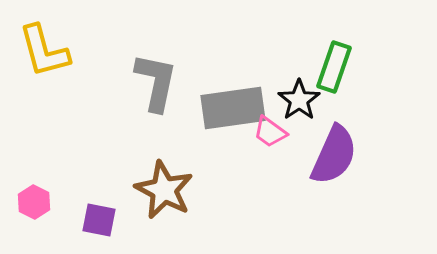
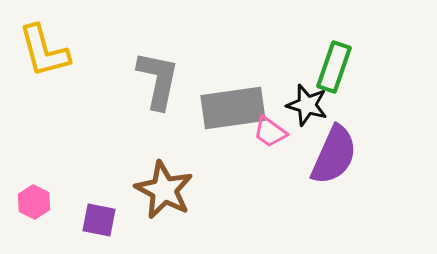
gray L-shape: moved 2 px right, 2 px up
black star: moved 8 px right, 5 px down; rotated 21 degrees counterclockwise
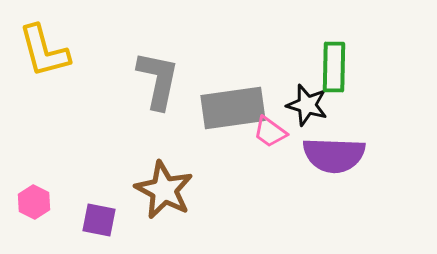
green rectangle: rotated 18 degrees counterclockwise
purple semicircle: rotated 68 degrees clockwise
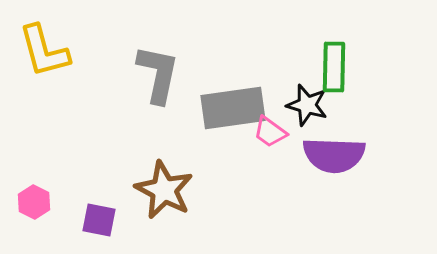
gray L-shape: moved 6 px up
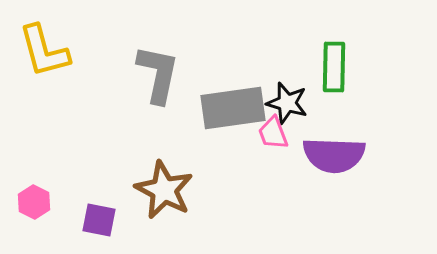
black star: moved 20 px left, 2 px up
pink trapezoid: moved 3 px right, 1 px down; rotated 33 degrees clockwise
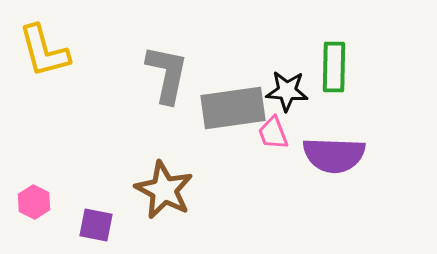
gray L-shape: moved 9 px right
black star: moved 12 px up; rotated 12 degrees counterclockwise
purple square: moved 3 px left, 5 px down
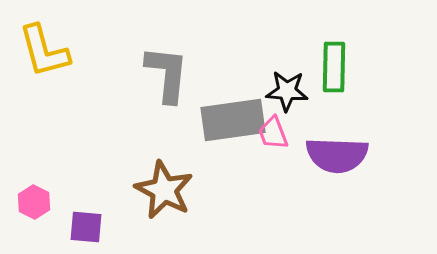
gray L-shape: rotated 6 degrees counterclockwise
gray rectangle: moved 12 px down
purple semicircle: moved 3 px right
purple square: moved 10 px left, 2 px down; rotated 6 degrees counterclockwise
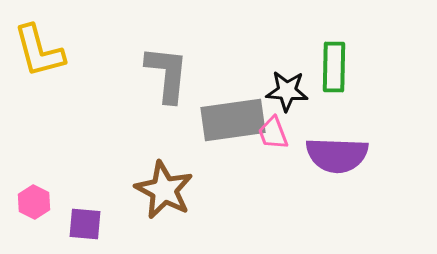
yellow L-shape: moved 5 px left
purple square: moved 1 px left, 3 px up
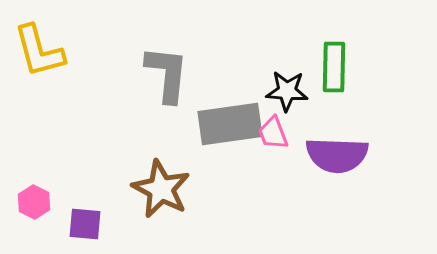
gray rectangle: moved 3 px left, 4 px down
brown star: moved 3 px left, 1 px up
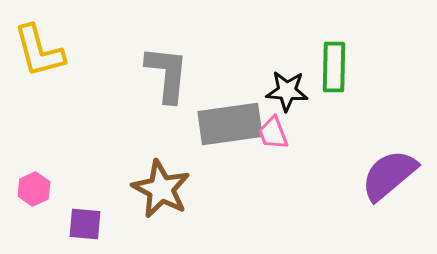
purple semicircle: moved 52 px right, 20 px down; rotated 138 degrees clockwise
pink hexagon: moved 13 px up; rotated 8 degrees clockwise
